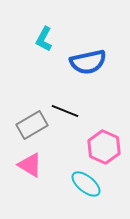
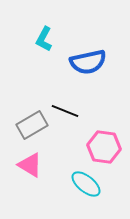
pink hexagon: rotated 16 degrees counterclockwise
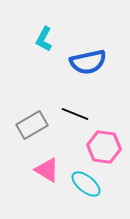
black line: moved 10 px right, 3 px down
pink triangle: moved 17 px right, 5 px down
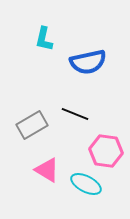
cyan L-shape: rotated 15 degrees counterclockwise
pink hexagon: moved 2 px right, 4 px down
cyan ellipse: rotated 12 degrees counterclockwise
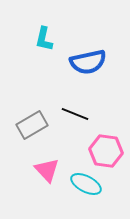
pink triangle: rotated 16 degrees clockwise
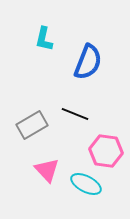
blue semicircle: rotated 57 degrees counterclockwise
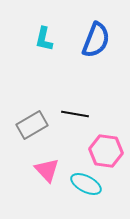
blue semicircle: moved 8 px right, 22 px up
black line: rotated 12 degrees counterclockwise
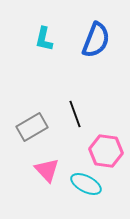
black line: rotated 60 degrees clockwise
gray rectangle: moved 2 px down
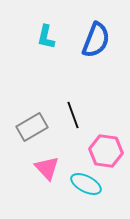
cyan L-shape: moved 2 px right, 2 px up
black line: moved 2 px left, 1 px down
pink triangle: moved 2 px up
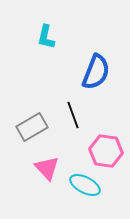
blue semicircle: moved 32 px down
cyan ellipse: moved 1 px left, 1 px down
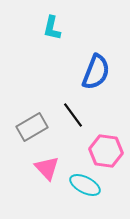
cyan L-shape: moved 6 px right, 9 px up
black line: rotated 16 degrees counterclockwise
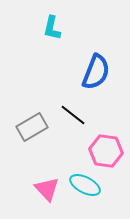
black line: rotated 16 degrees counterclockwise
pink triangle: moved 21 px down
